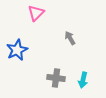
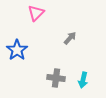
gray arrow: rotated 72 degrees clockwise
blue star: rotated 10 degrees counterclockwise
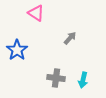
pink triangle: rotated 42 degrees counterclockwise
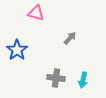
pink triangle: rotated 18 degrees counterclockwise
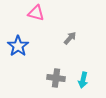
blue star: moved 1 px right, 4 px up
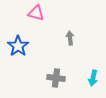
gray arrow: rotated 48 degrees counterclockwise
cyan arrow: moved 10 px right, 2 px up
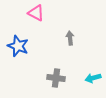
pink triangle: rotated 12 degrees clockwise
blue star: rotated 15 degrees counterclockwise
cyan arrow: rotated 63 degrees clockwise
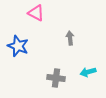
cyan arrow: moved 5 px left, 6 px up
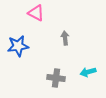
gray arrow: moved 5 px left
blue star: rotated 30 degrees counterclockwise
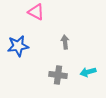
pink triangle: moved 1 px up
gray arrow: moved 4 px down
gray cross: moved 2 px right, 3 px up
